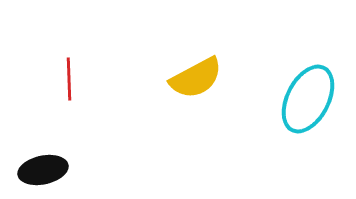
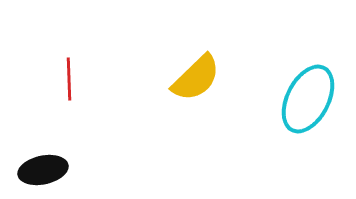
yellow semicircle: rotated 16 degrees counterclockwise
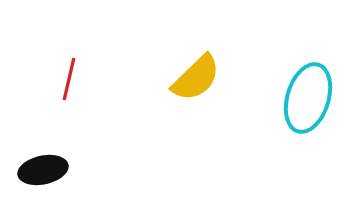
red line: rotated 15 degrees clockwise
cyan ellipse: moved 1 px up; rotated 10 degrees counterclockwise
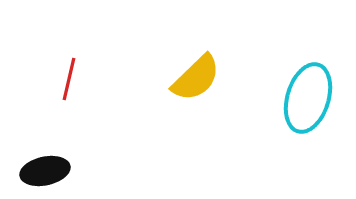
black ellipse: moved 2 px right, 1 px down
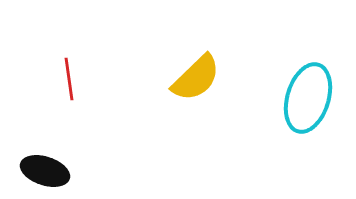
red line: rotated 21 degrees counterclockwise
black ellipse: rotated 30 degrees clockwise
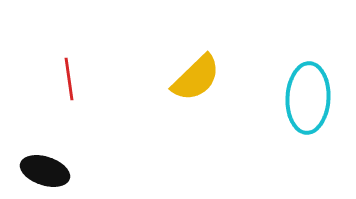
cyan ellipse: rotated 14 degrees counterclockwise
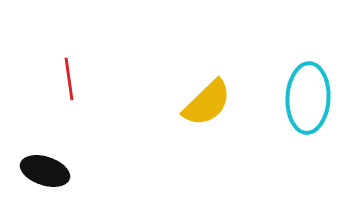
yellow semicircle: moved 11 px right, 25 px down
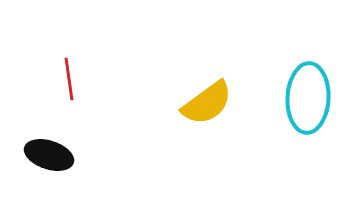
yellow semicircle: rotated 8 degrees clockwise
black ellipse: moved 4 px right, 16 px up
